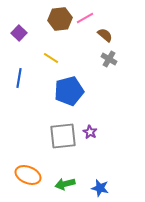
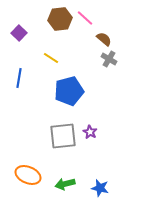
pink line: rotated 72 degrees clockwise
brown semicircle: moved 1 px left, 4 px down
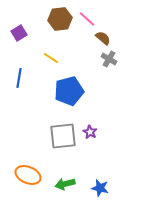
pink line: moved 2 px right, 1 px down
purple square: rotated 14 degrees clockwise
brown semicircle: moved 1 px left, 1 px up
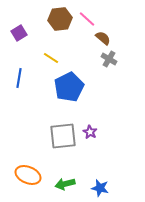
blue pentagon: moved 4 px up; rotated 12 degrees counterclockwise
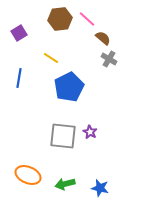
gray square: rotated 12 degrees clockwise
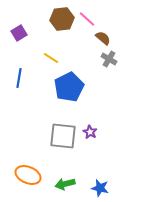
brown hexagon: moved 2 px right
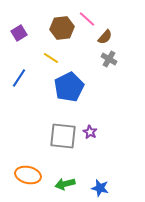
brown hexagon: moved 9 px down
brown semicircle: moved 2 px right, 1 px up; rotated 91 degrees clockwise
blue line: rotated 24 degrees clockwise
orange ellipse: rotated 10 degrees counterclockwise
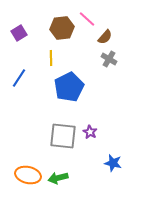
yellow line: rotated 56 degrees clockwise
green arrow: moved 7 px left, 6 px up
blue star: moved 13 px right, 25 px up
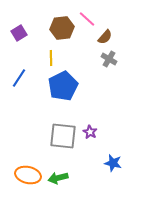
blue pentagon: moved 6 px left, 1 px up
